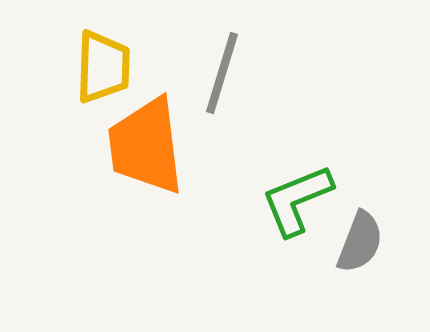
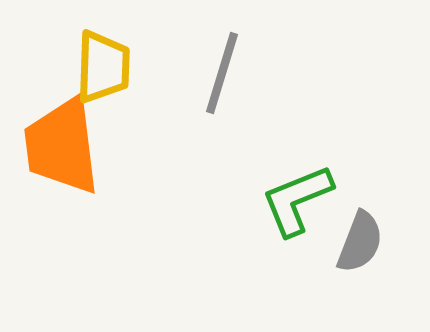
orange trapezoid: moved 84 px left
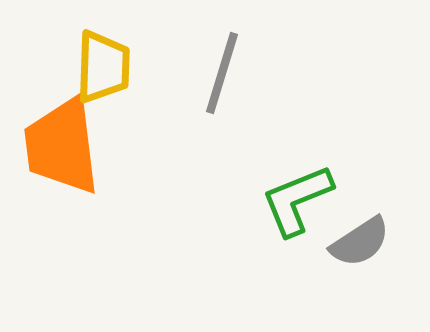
gray semicircle: rotated 36 degrees clockwise
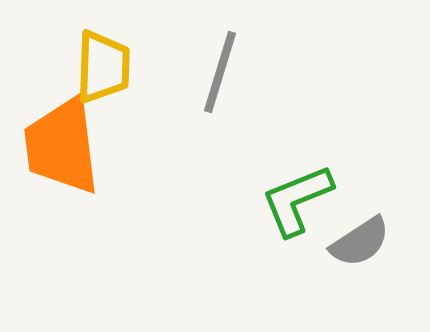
gray line: moved 2 px left, 1 px up
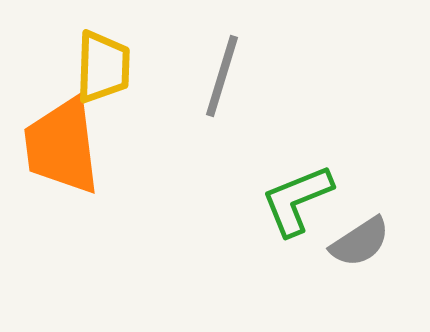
gray line: moved 2 px right, 4 px down
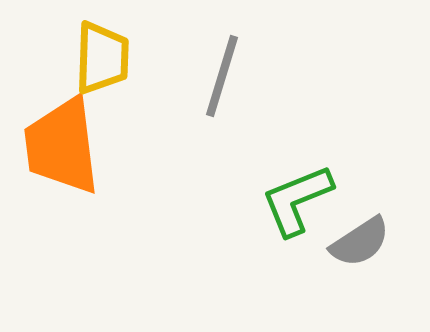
yellow trapezoid: moved 1 px left, 9 px up
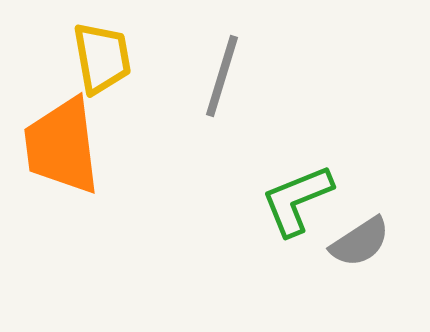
yellow trapezoid: rotated 12 degrees counterclockwise
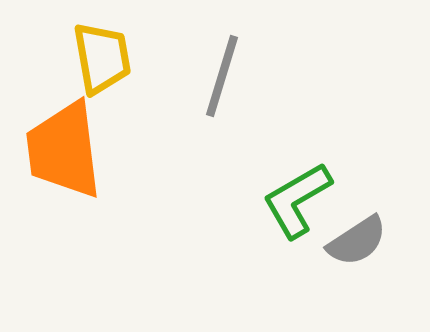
orange trapezoid: moved 2 px right, 4 px down
green L-shape: rotated 8 degrees counterclockwise
gray semicircle: moved 3 px left, 1 px up
